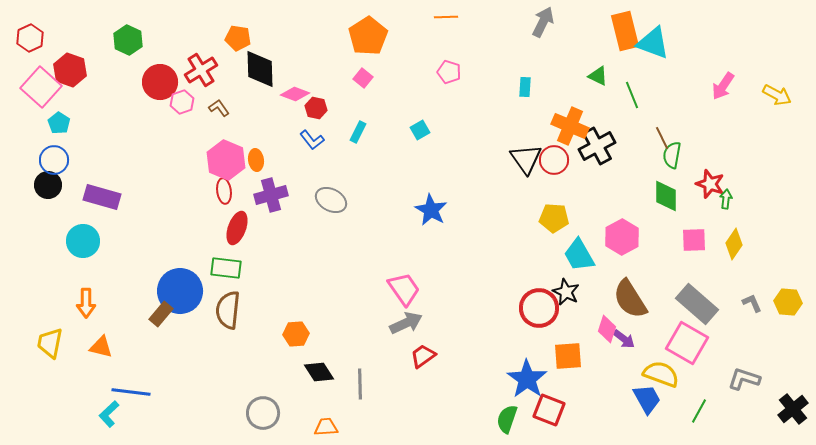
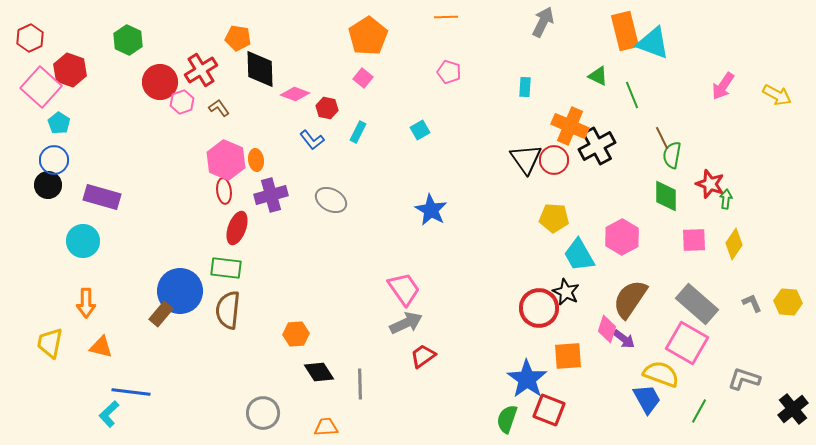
red hexagon at (316, 108): moved 11 px right
brown semicircle at (630, 299): rotated 66 degrees clockwise
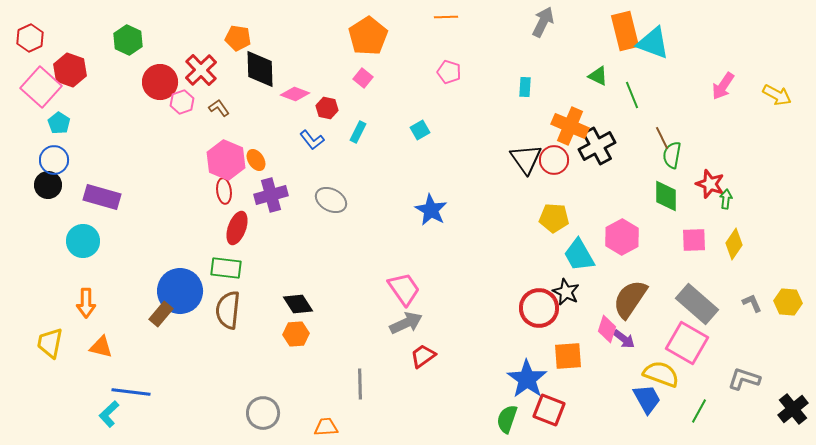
red cross at (201, 70): rotated 12 degrees counterclockwise
orange ellipse at (256, 160): rotated 25 degrees counterclockwise
black diamond at (319, 372): moved 21 px left, 68 px up
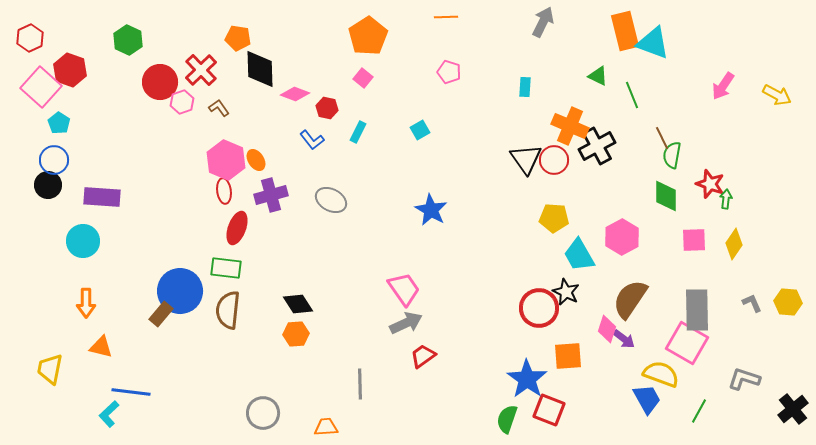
purple rectangle at (102, 197): rotated 12 degrees counterclockwise
gray rectangle at (697, 304): moved 6 px down; rotated 48 degrees clockwise
yellow trapezoid at (50, 343): moved 26 px down
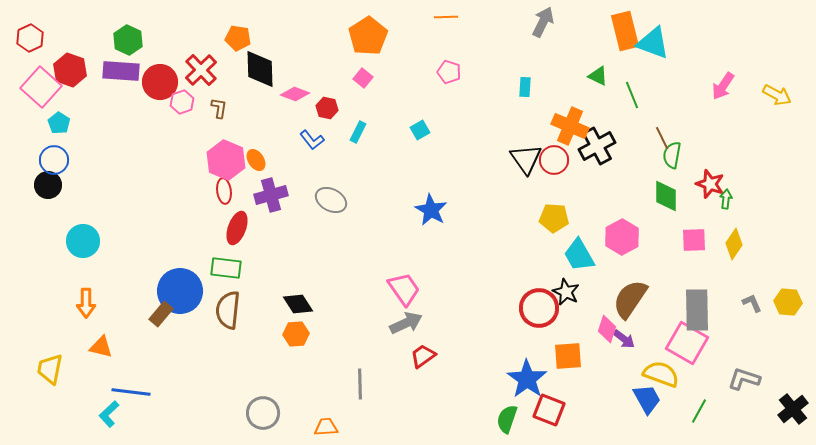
brown L-shape at (219, 108): rotated 45 degrees clockwise
purple rectangle at (102, 197): moved 19 px right, 126 px up
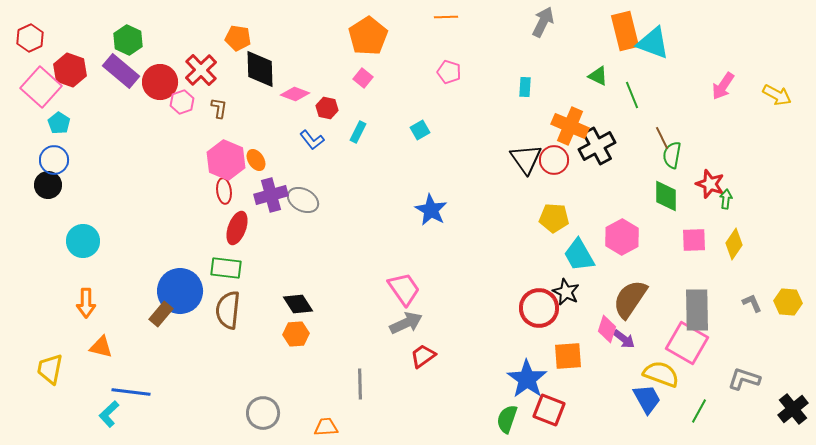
purple rectangle at (121, 71): rotated 36 degrees clockwise
gray ellipse at (331, 200): moved 28 px left
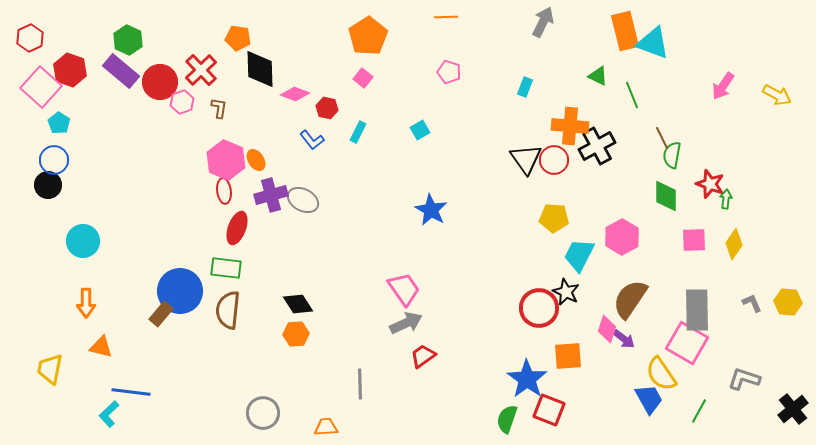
cyan rectangle at (525, 87): rotated 18 degrees clockwise
orange cross at (570, 126): rotated 18 degrees counterclockwise
cyan trapezoid at (579, 255): rotated 57 degrees clockwise
yellow semicircle at (661, 374): rotated 144 degrees counterclockwise
blue trapezoid at (647, 399): moved 2 px right
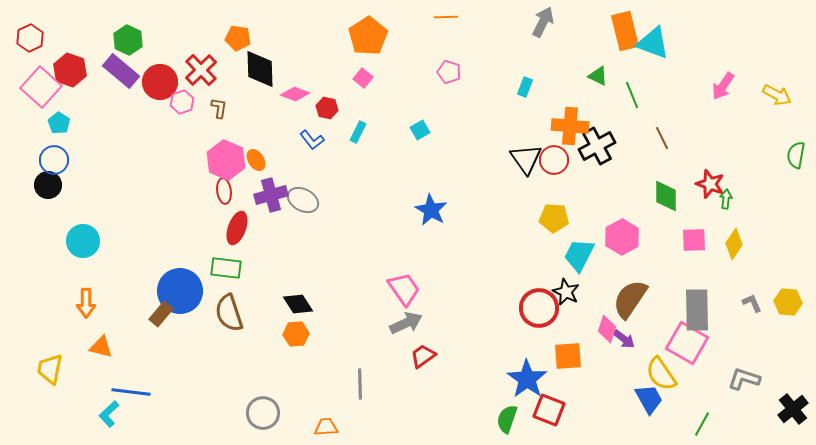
green semicircle at (672, 155): moved 124 px right
brown semicircle at (228, 310): moved 1 px right, 3 px down; rotated 24 degrees counterclockwise
green line at (699, 411): moved 3 px right, 13 px down
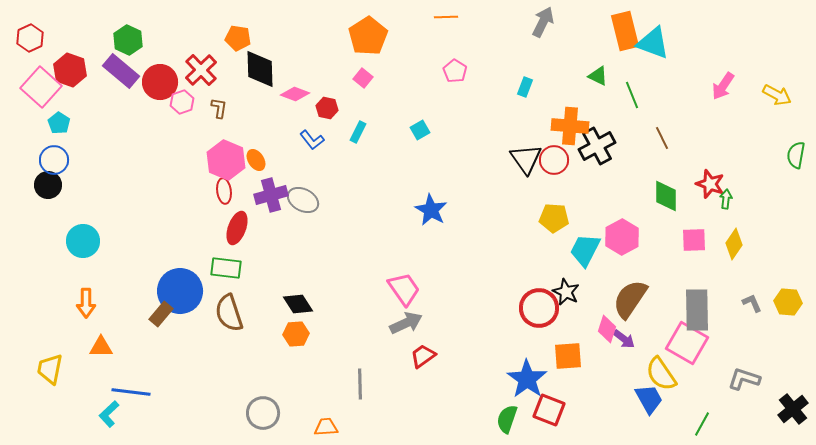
pink pentagon at (449, 72): moved 6 px right, 1 px up; rotated 15 degrees clockwise
cyan trapezoid at (579, 255): moved 6 px right, 5 px up
orange triangle at (101, 347): rotated 15 degrees counterclockwise
